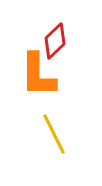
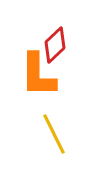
red diamond: moved 4 px down
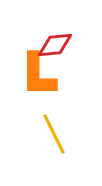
red diamond: rotated 39 degrees clockwise
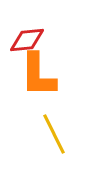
red diamond: moved 28 px left, 5 px up
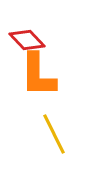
red diamond: rotated 51 degrees clockwise
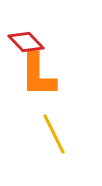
red diamond: moved 1 px left, 2 px down
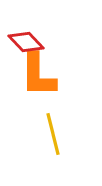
yellow line: moved 1 px left; rotated 12 degrees clockwise
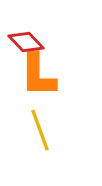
yellow line: moved 13 px left, 4 px up; rotated 6 degrees counterclockwise
